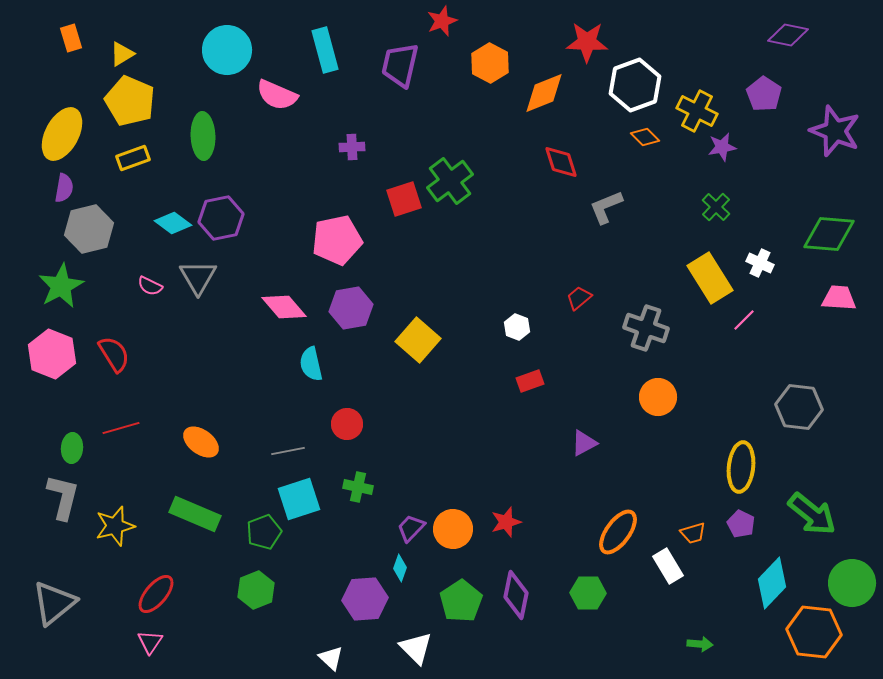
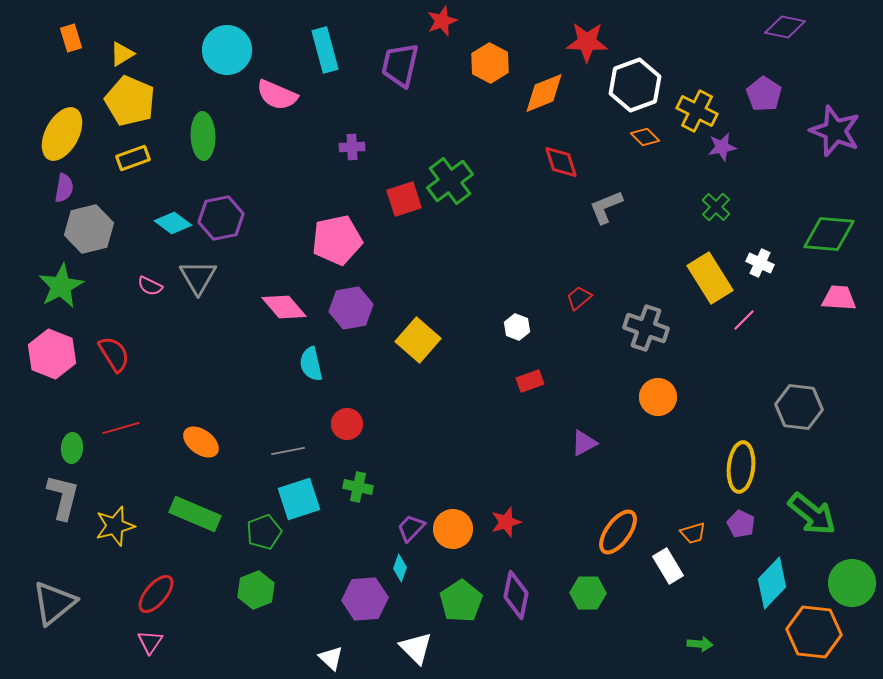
purple diamond at (788, 35): moved 3 px left, 8 px up
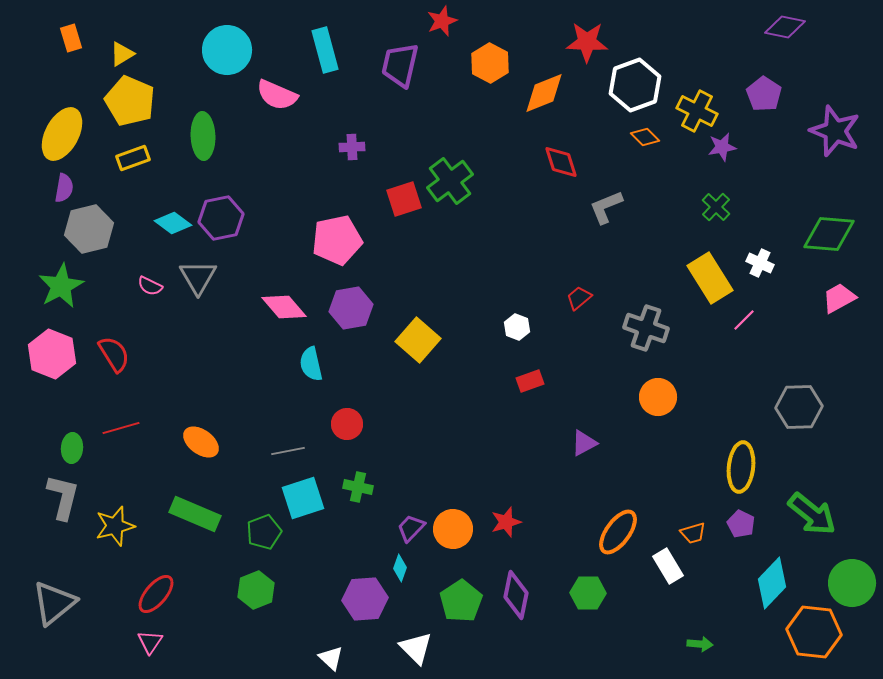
pink trapezoid at (839, 298): rotated 33 degrees counterclockwise
gray hexagon at (799, 407): rotated 9 degrees counterclockwise
cyan square at (299, 499): moved 4 px right, 1 px up
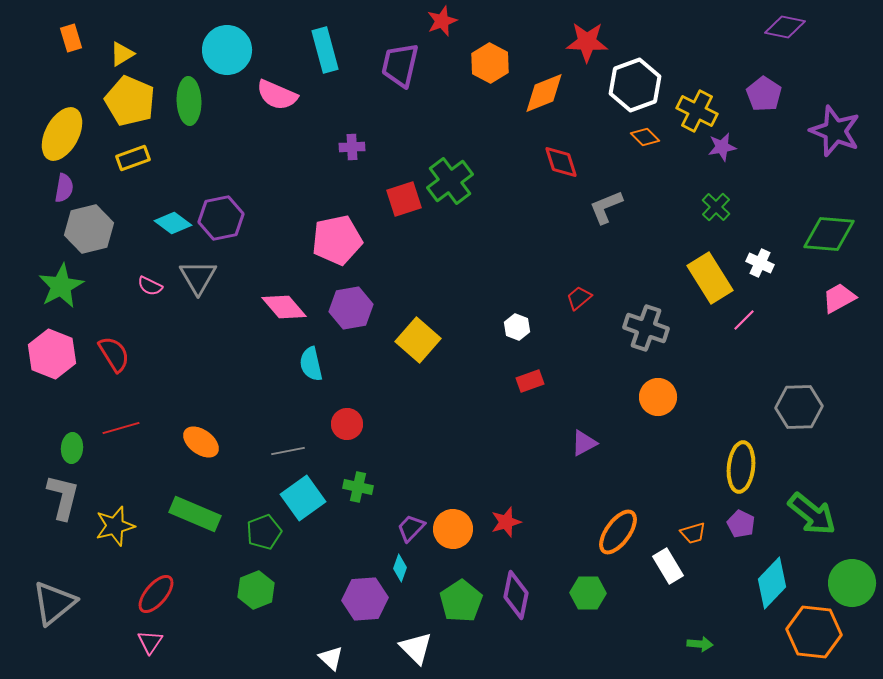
green ellipse at (203, 136): moved 14 px left, 35 px up
cyan square at (303, 498): rotated 18 degrees counterclockwise
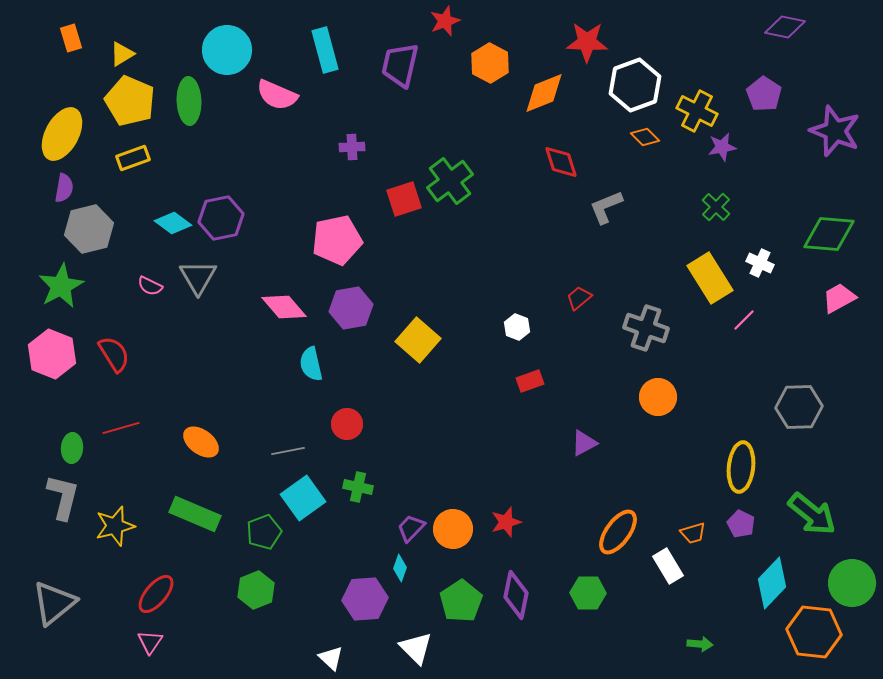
red star at (442, 21): moved 3 px right
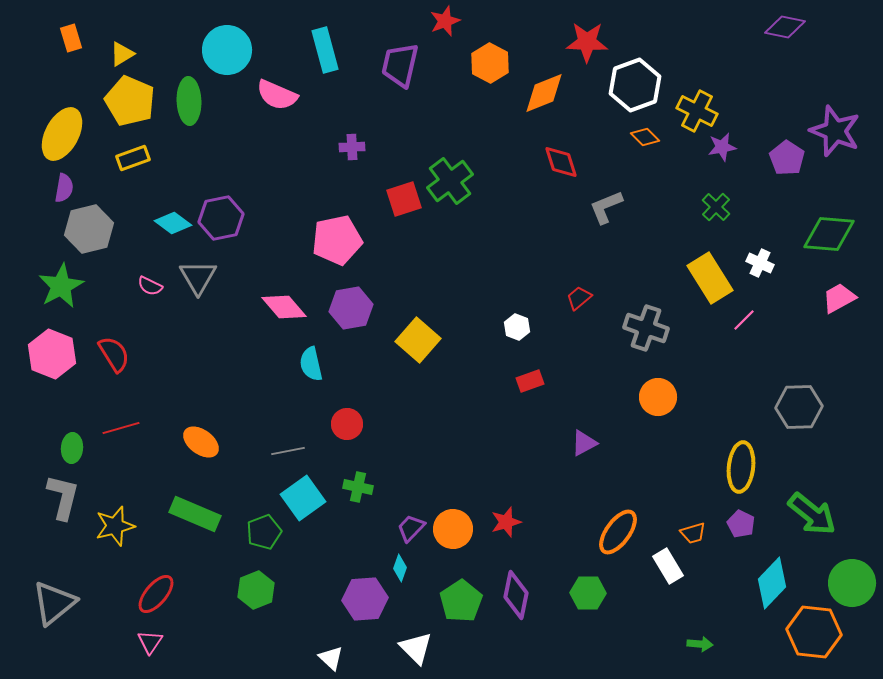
purple pentagon at (764, 94): moved 23 px right, 64 px down
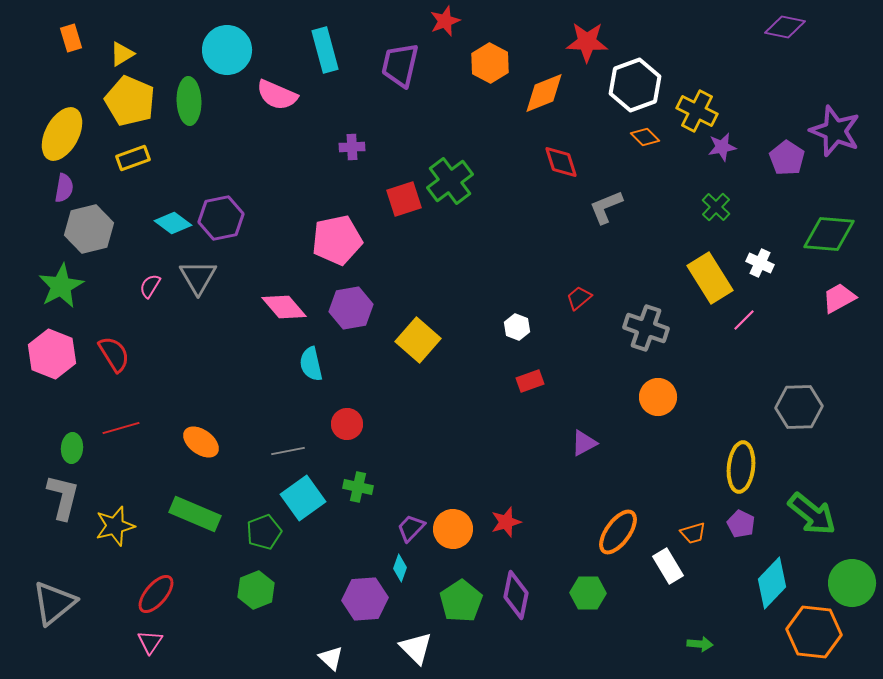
pink semicircle at (150, 286): rotated 95 degrees clockwise
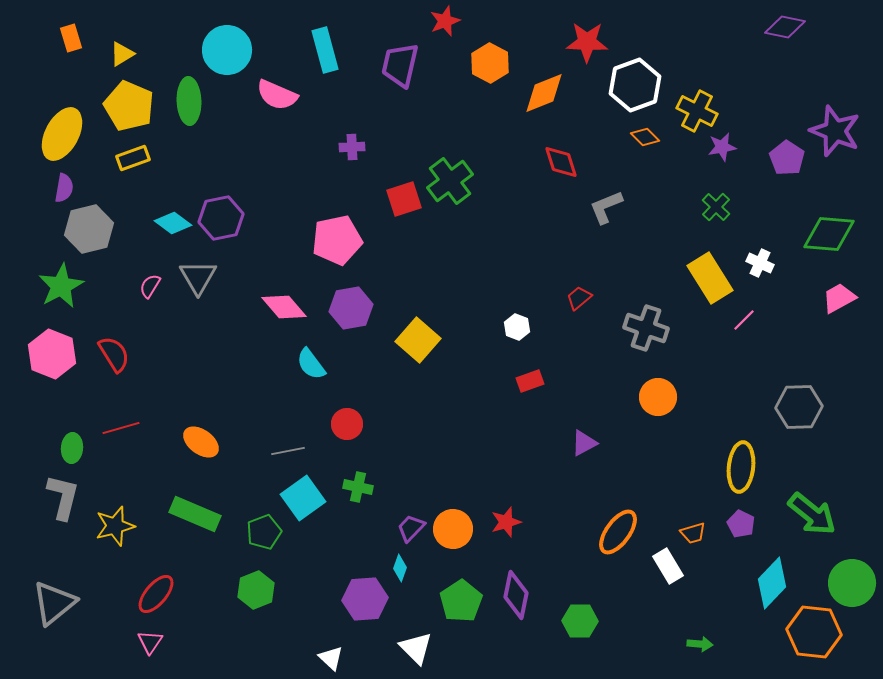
yellow pentagon at (130, 101): moved 1 px left, 5 px down
cyan semicircle at (311, 364): rotated 24 degrees counterclockwise
green hexagon at (588, 593): moved 8 px left, 28 px down
